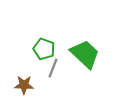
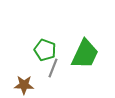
green pentagon: moved 1 px right, 1 px down
green trapezoid: rotated 72 degrees clockwise
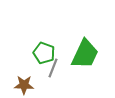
green pentagon: moved 1 px left, 3 px down
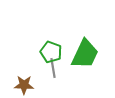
green pentagon: moved 7 px right, 1 px up
gray line: rotated 30 degrees counterclockwise
